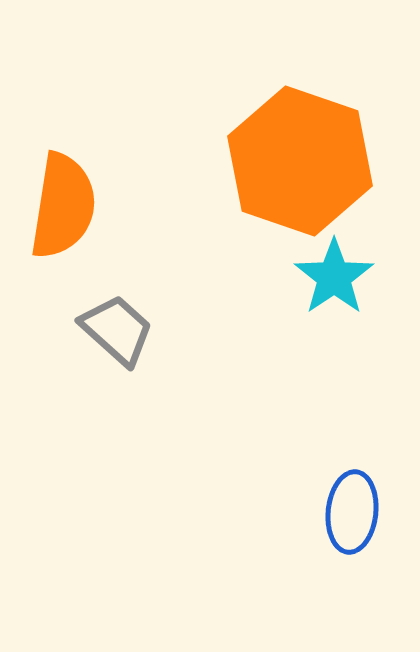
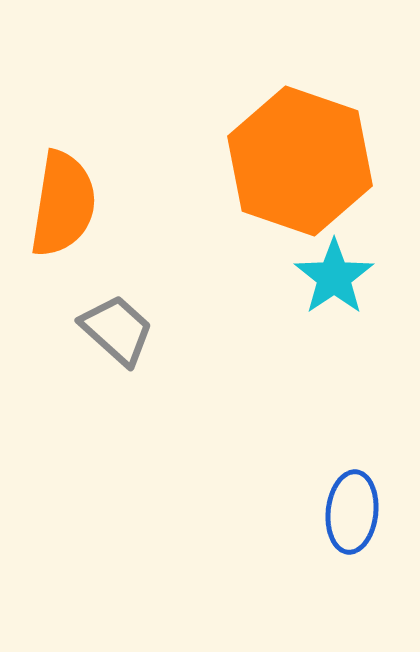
orange semicircle: moved 2 px up
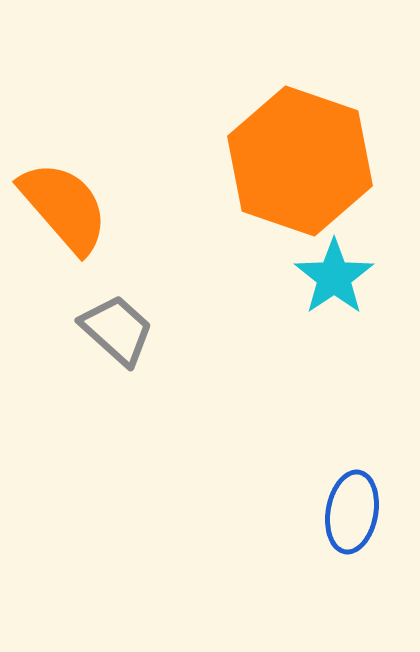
orange semicircle: moved 1 px right, 3 px down; rotated 50 degrees counterclockwise
blue ellipse: rotated 4 degrees clockwise
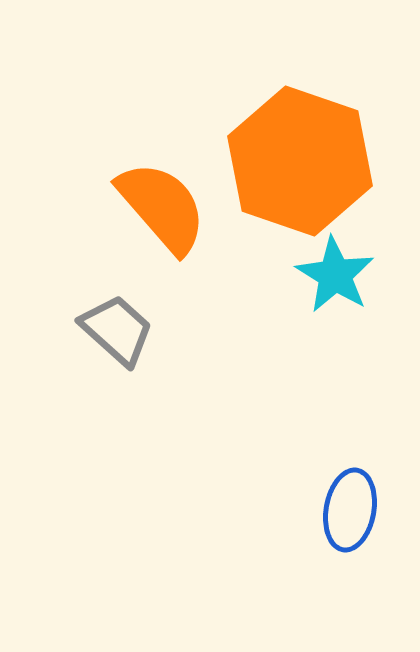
orange semicircle: moved 98 px right
cyan star: moved 1 px right, 2 px up; rotated 6 degrees counterclockwise
blue ellipse: moved 2 px left, 2 px up
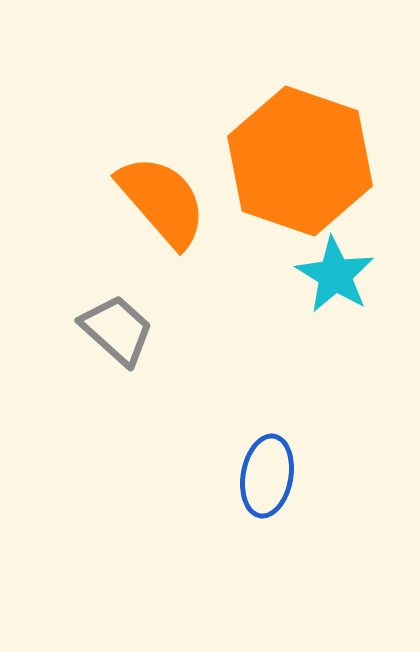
orange semicircle: moved 6 px up
blue ellipse: moved 83 px left, 34 px up
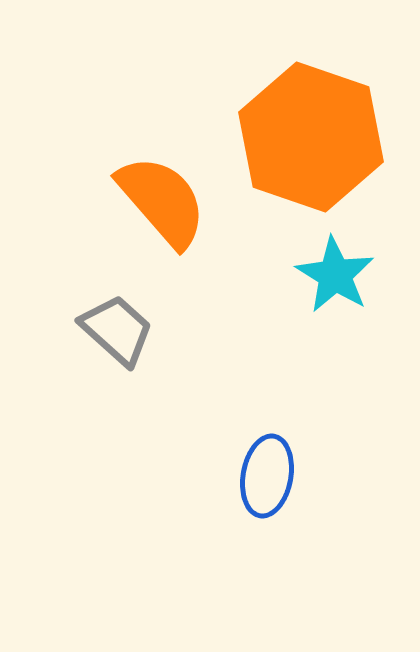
orange hexagon: moved 11 px right, 24 px up
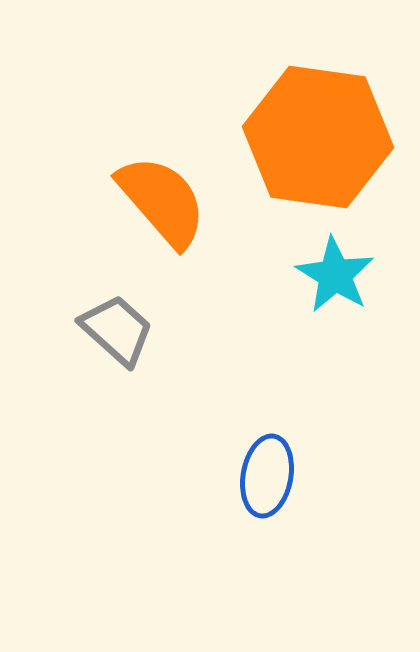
orange hexagon: moved 7 px right; rotated 11 degrees counterclockwise
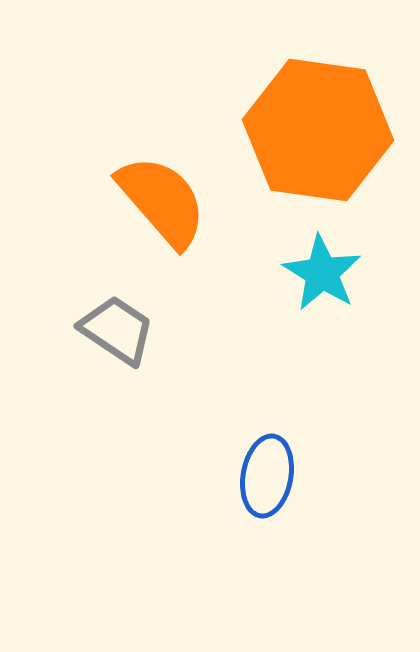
orange hexagon: moved 7 px up
cyan star: moved 13 px left, 2 px up
gray trapezoid: rotated 8 degrees counterclockwise
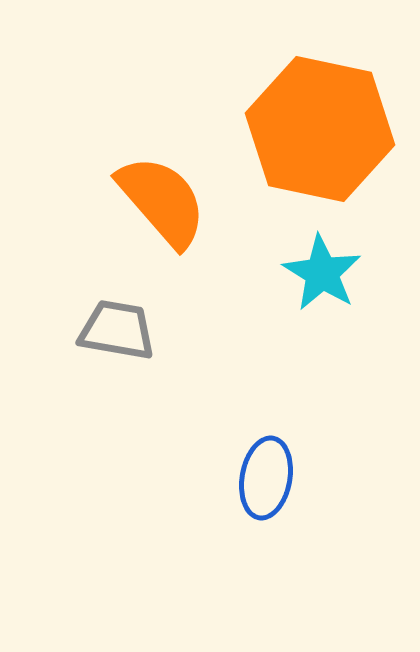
orange hexagon: moved 2 px right, 1 px up; rotated 4 degrees clockwise
gray trapezoid: rotated 24 degrees counterclockwise
blue ellipse: moved 1 px left, 2 px down
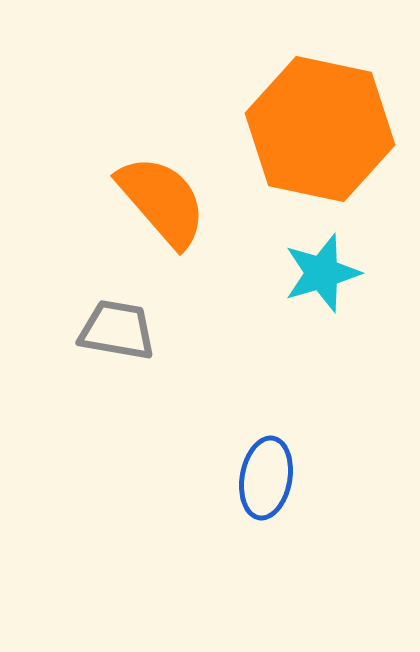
cyan star: rotated 24 degrees clockwise
